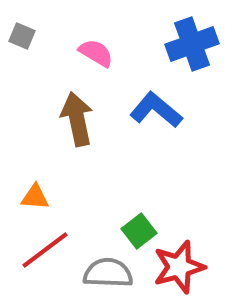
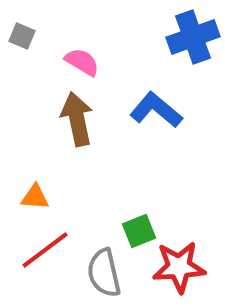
blue cross: moved 1 px right, 7 px up
pink semicircle: moved 14 px left, 9 px down
green square: rotated 16 degrees clockwise
red star: rotated 12 degrees clockwise
gray semicircle: moved 4 px left; rotated 105 degrees counterclockwise
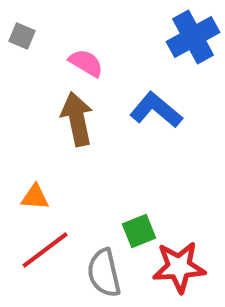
blue cross: rotated 9 degrees counterclockwise
pink semicircle: moved 4 px right, 1 px down
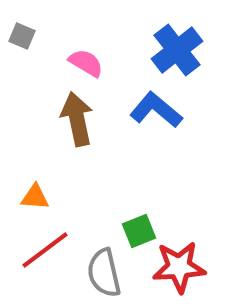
blue cross: moved 16 px left, 13 px down; rotated 9 degrees counterclockwise
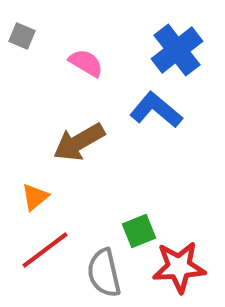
brown arrow: moved 2 px right, 23 px down; rotated 108 degrees counterclockwise
orange triangle: rotated 44 degrees counterclockwise
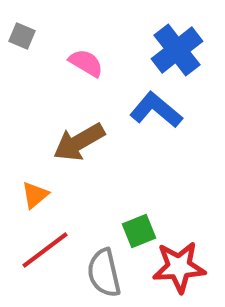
orange triangle: moved 2 px up
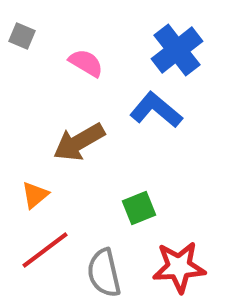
green square: moved 23 px up
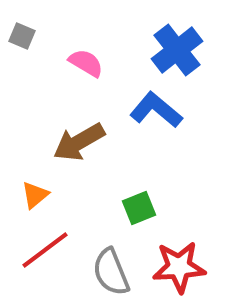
gray semicircle: moved 7 px right, 1 px up; rotated 9 degrees counterclockwise
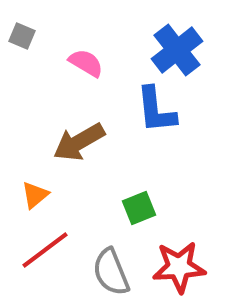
blue L-shape: rotated 136 degrees counterclockwise
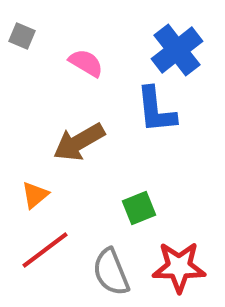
red star: rotated 4 degrees clockwise
